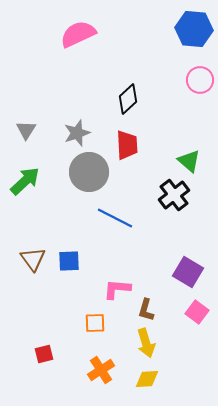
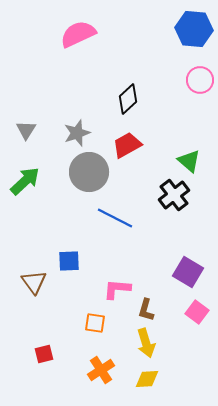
red trapezoid: rotated 116 degrees counterclockwise
brown triangle: moved 1 px right, 23 px down
orange square: rotated 10 degrees clockwise
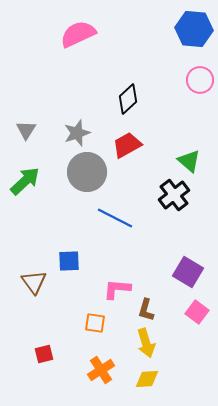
gray circle: moved 2 px left
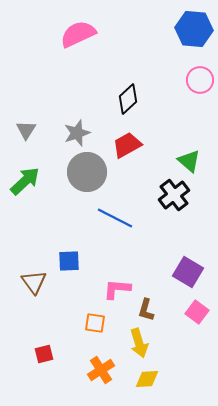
yellow arrow: moved 7 px left
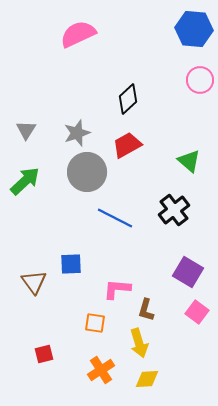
black cross: moved 15 px down
blue square: moved 2 px right, 3 px down
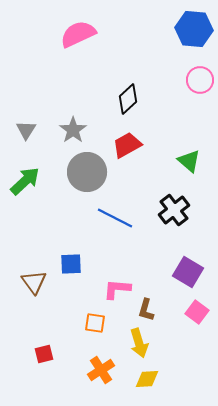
gray star: moved 4 px left, 3 px up; rotated 16 degrees counterclockwise
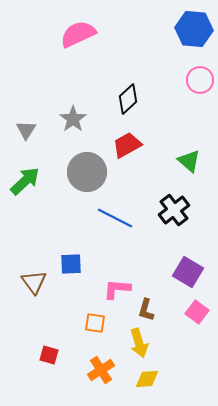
gray star: moved 11 px up
red square: moved 5 px right, 1 px down; rotated 30 degrees clockwise
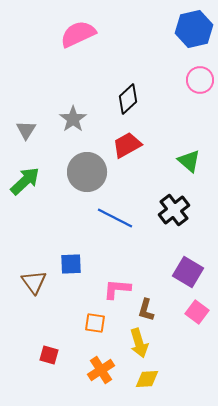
blue hexagon: rotated 18 degrees counterclockwise
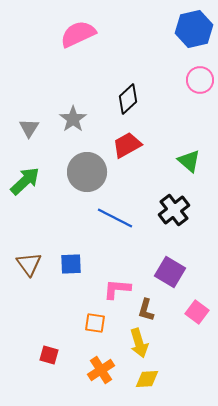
gray triangle: moved 3 px right, 2 px up
purple square: moved 18 px left
brown triangle: moved 5 px left, 18 px up
